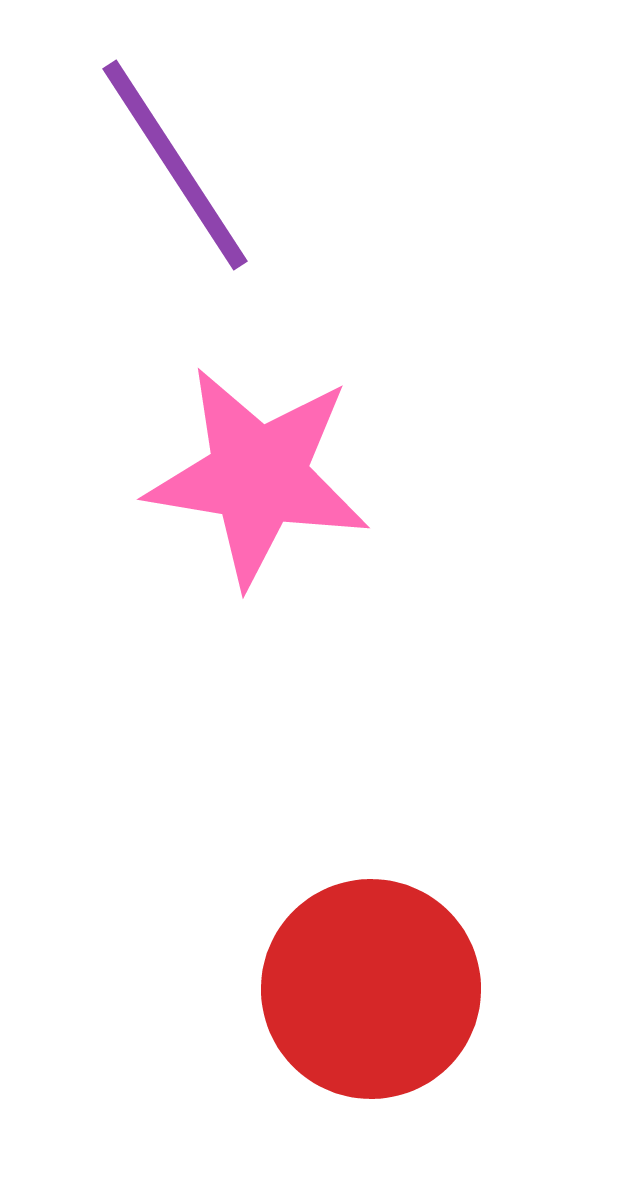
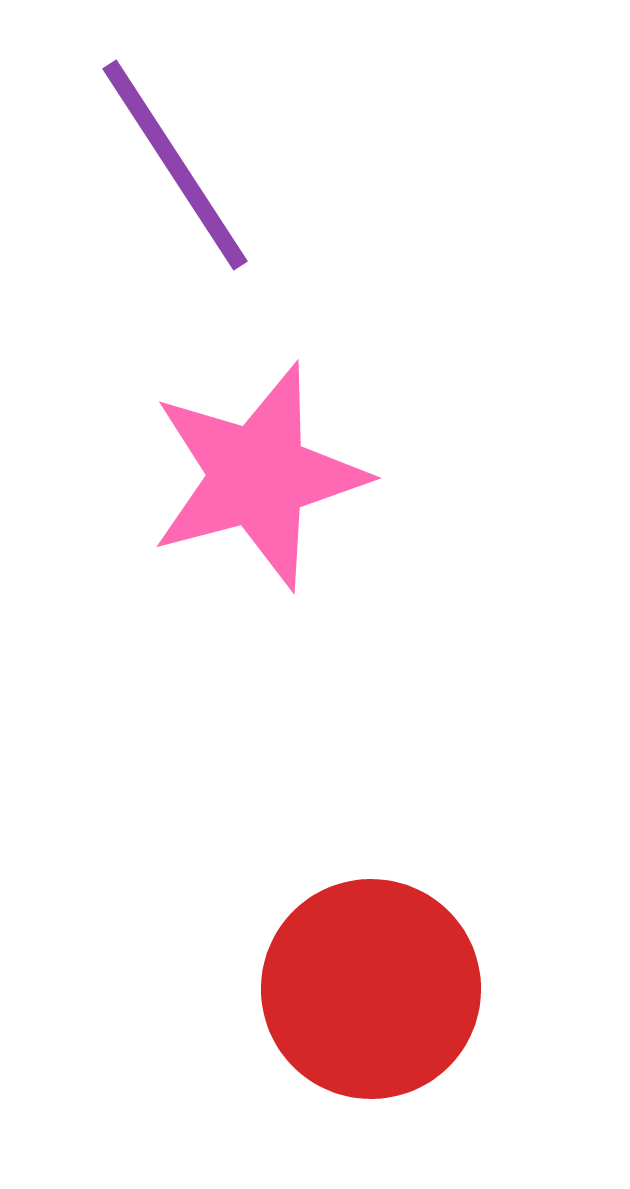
pink star: rotated 24 degrees counterclockwise
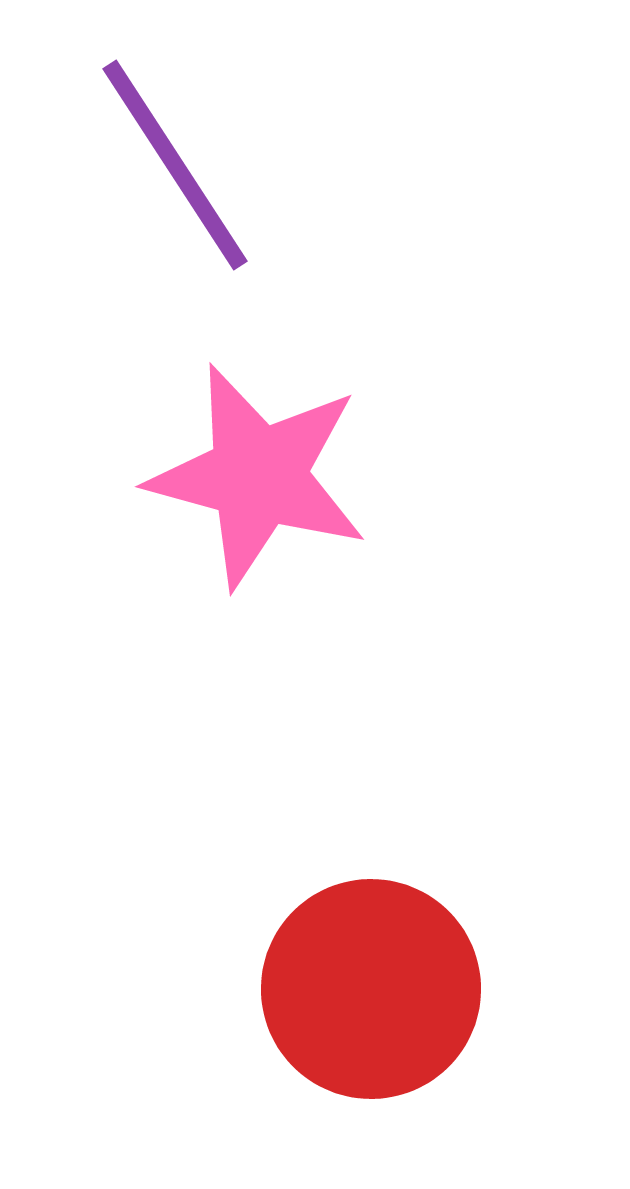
pink star: rotated 30 degrees clockwise
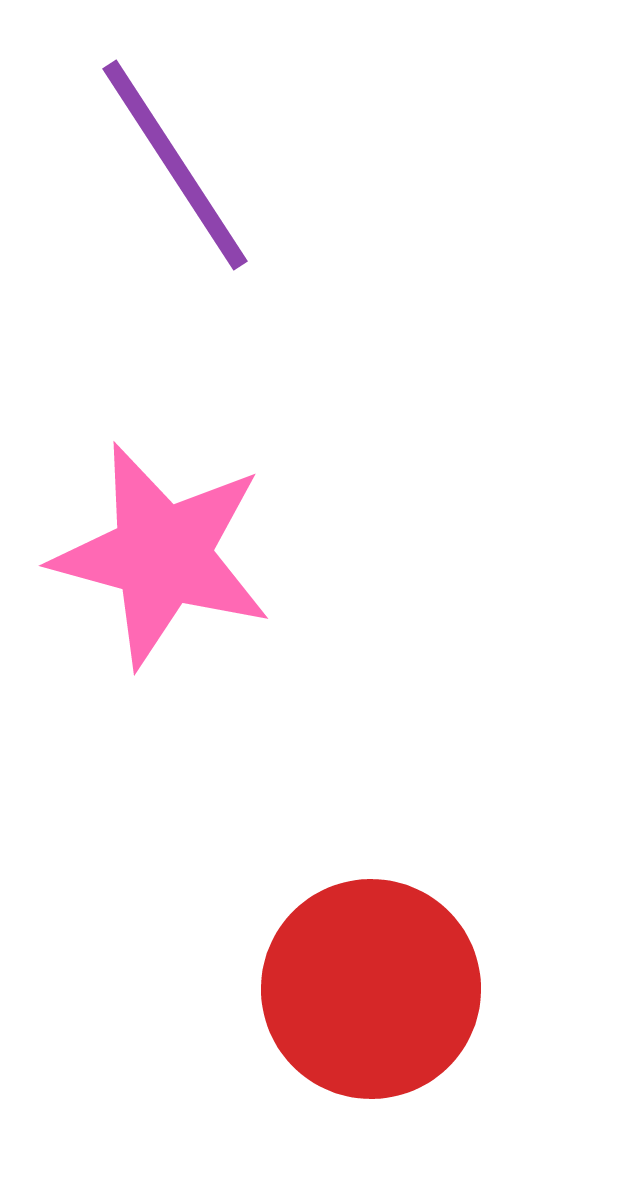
pink star: moved 96 px left, 79 px down
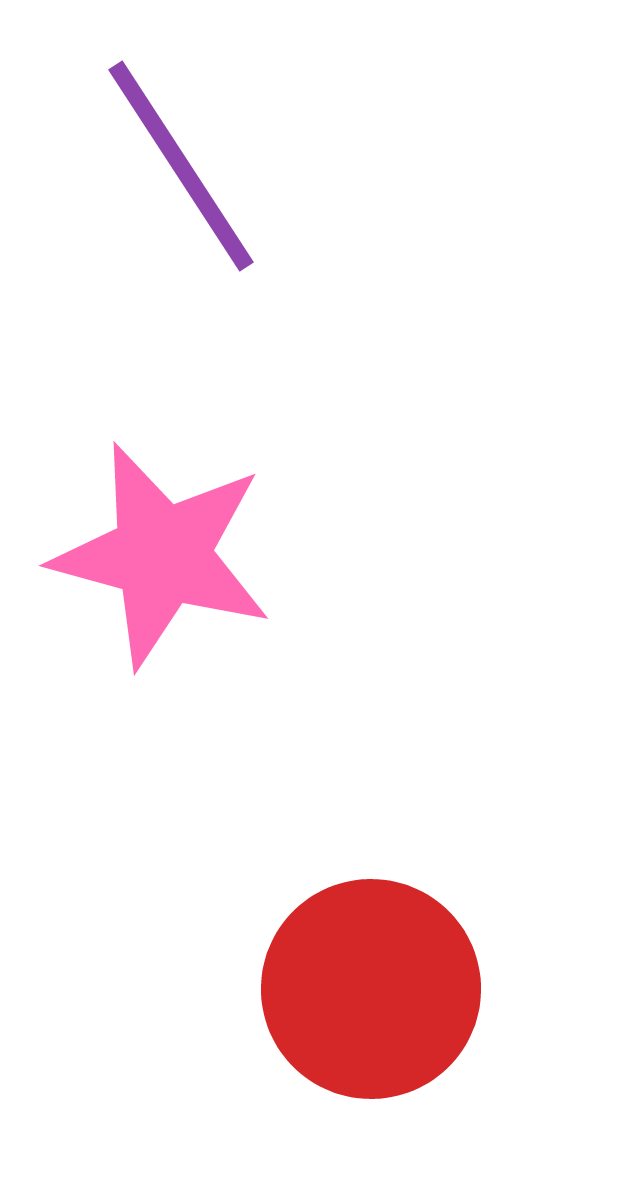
purple line: moved 6 px right, 1 px down
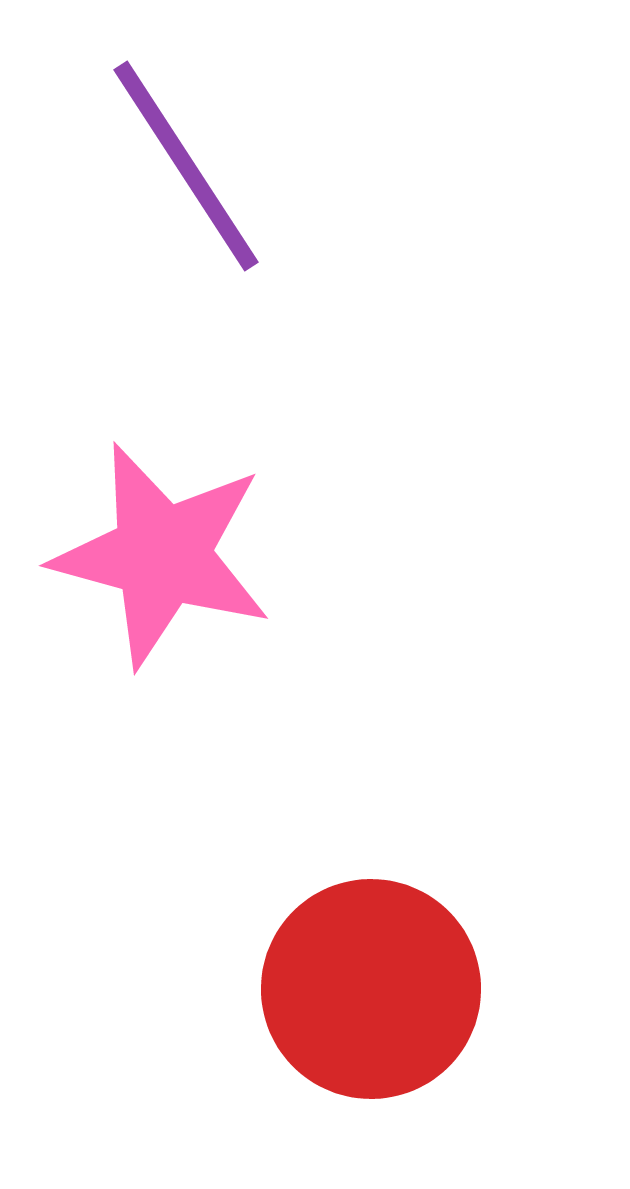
purple line: moved 5 px right
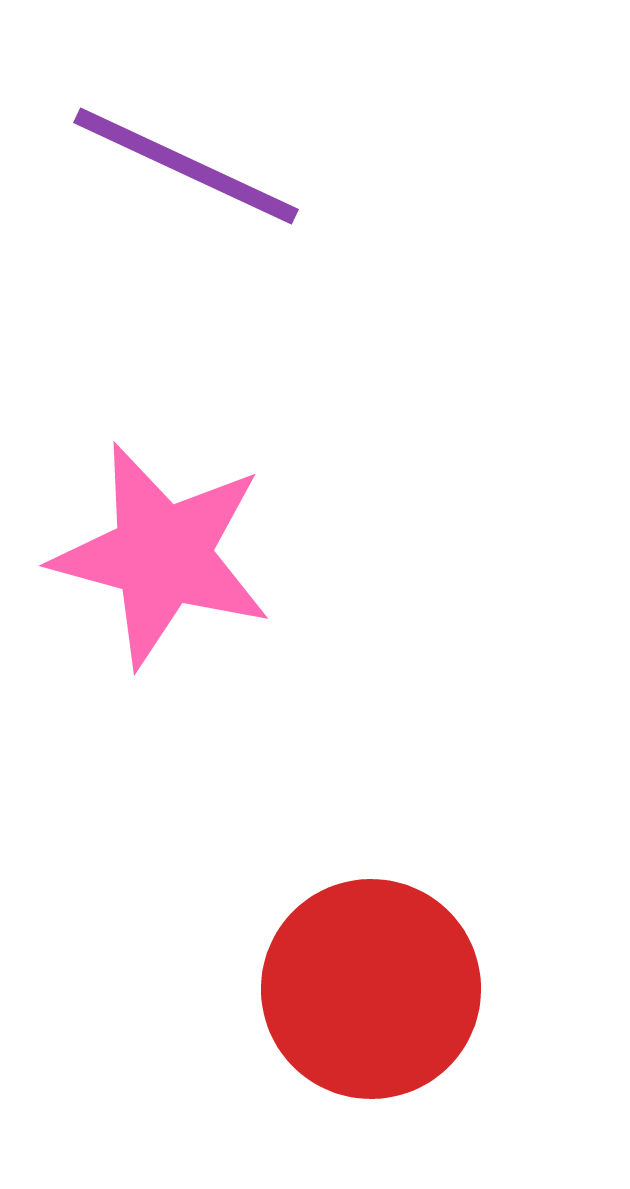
purple line: rotated 32 degrees counterclockwise
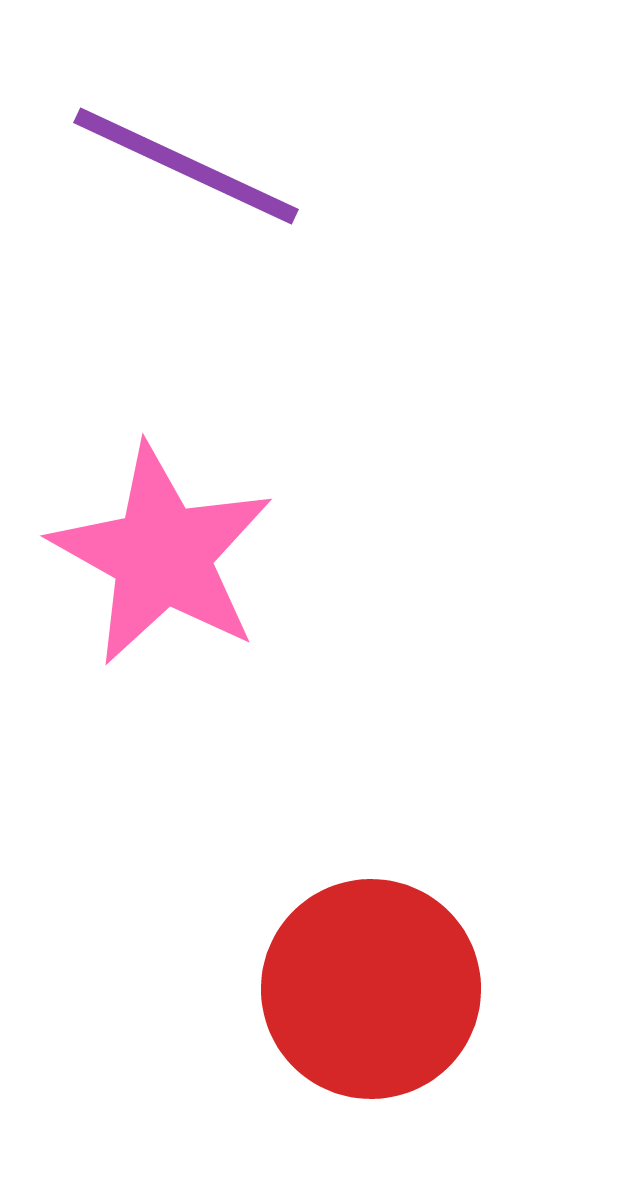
pink star: rotated 14 degrees clockwise
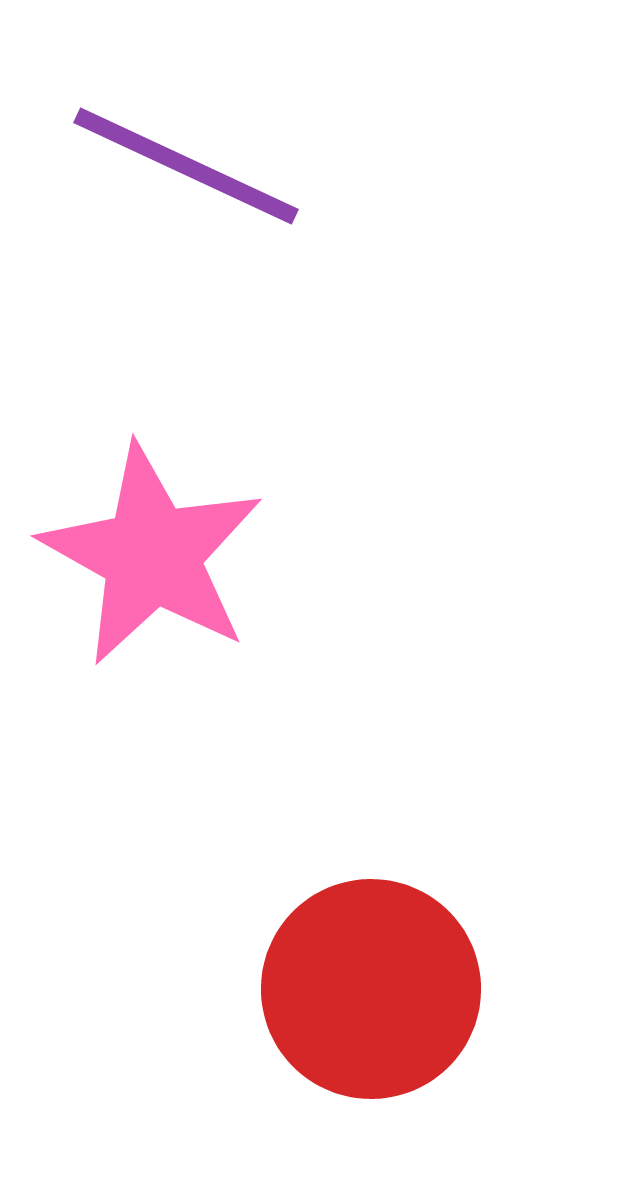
pink star: moved 10 px left
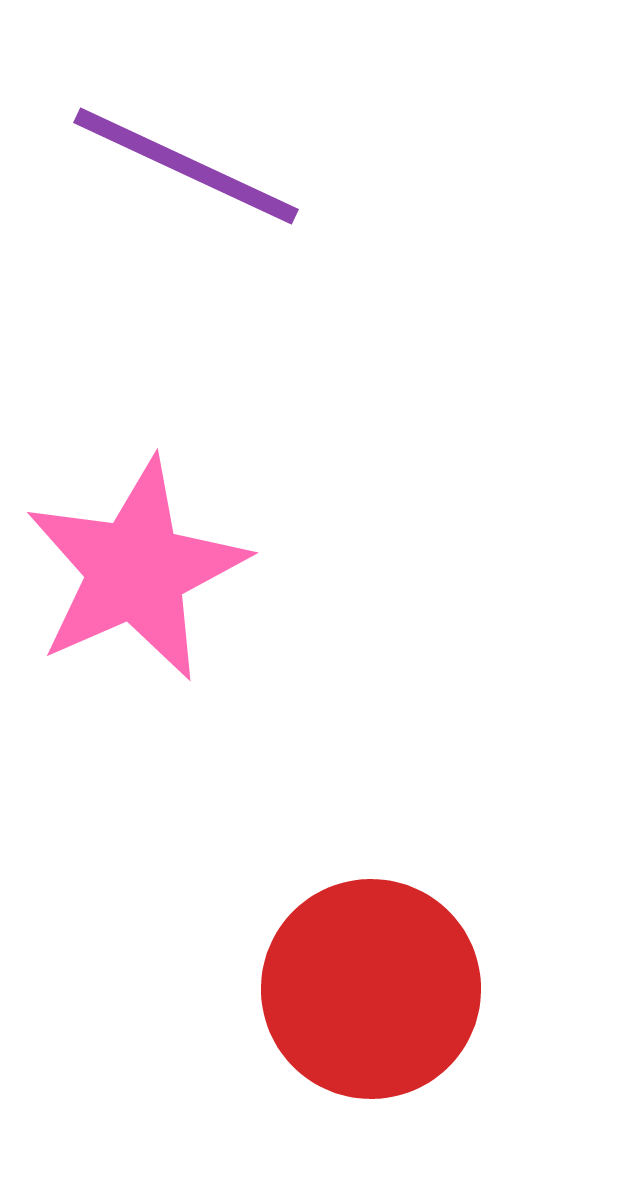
pink star: moved 16 px left, 15 px down; rotated 19 degrees clockwise
